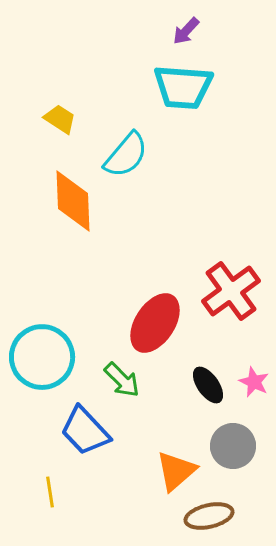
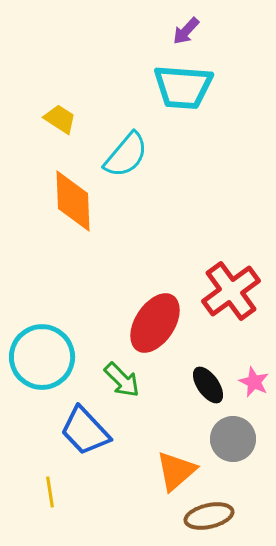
gray circle: moved 7 px up
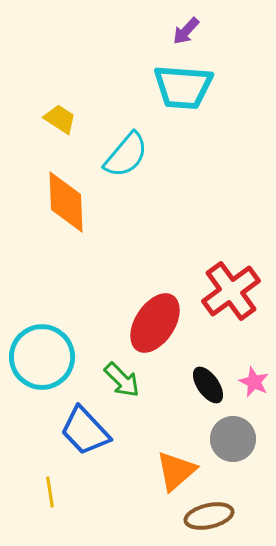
orange diamond: moved 7 px left, 1 px down
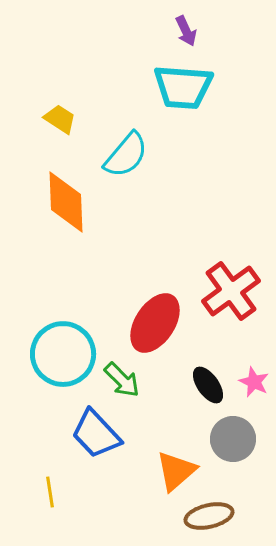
purple arrow: rotated 68 degrees counterclockwise
cyan circle: moved 21 px right, 3 px up
blue trapezoid: moved 11 px right, 3 px down
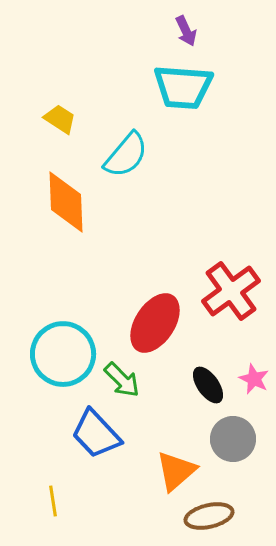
pink star: moved 3 px up
yellow line: moved 3 px right, 9 px down
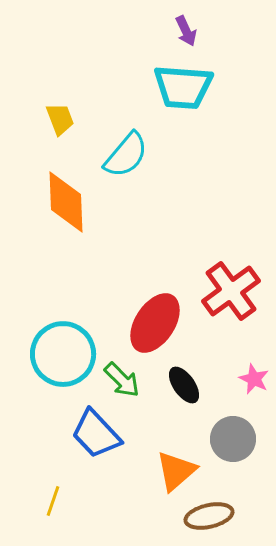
yellow trapezoid: rotated 36 degrees clockwise
black ellipse: moved 24 px left
yellow line: rotated 28 degrees clockwise
